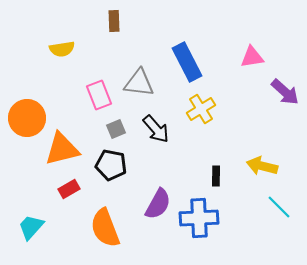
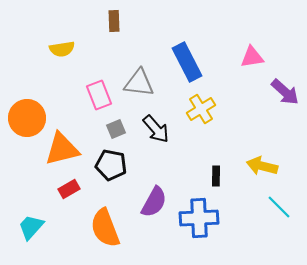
purple semicircle: moved 4 px left, 2 px up
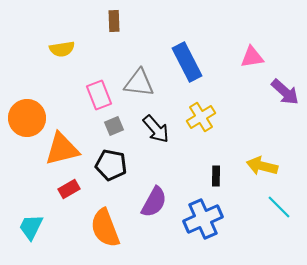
yellow cross: moved 8 px down
gray square: moved 2 px left, 3 px up
blue cross: moved 4 px right, 1 px down; rotated 21 degrees counterclockwise
cyan trapezoid: rotated 16 degrees counterclockwise
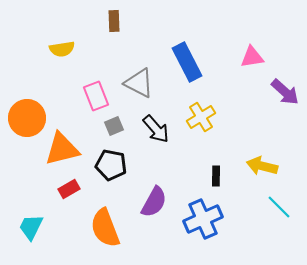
gray triangle: rotated 20 degrees clockwise
pink rectangle: moved 3 px left, 1 px down
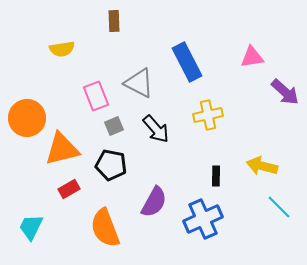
yellow cross: moved 7 px right, 2 px up; rotated 20 degrees clockwise
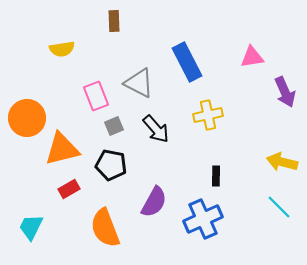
purple arrow: rotated 24 degrees clockwise
yellow arrow: moved 20 px right, 4 px up
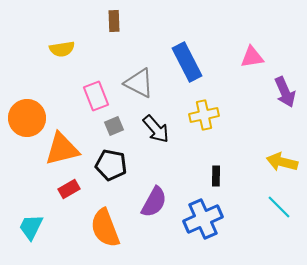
yellow cross: moved 4 px left
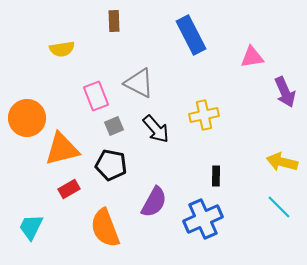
blue rectangle: moved 4 px right, 27 px up
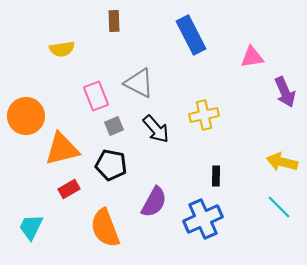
orange circle: moved 1 px left, 2 px up
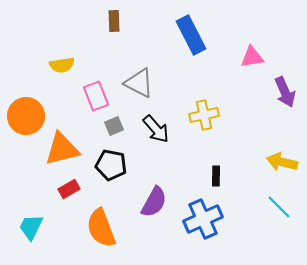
yellow semicircle: moved 16 px down
orange semicircle: moved 4 px left
